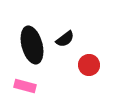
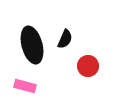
black semicircle: rotated 30 degrees counterclockwise
red circle: moved 1 px left, 1 px down
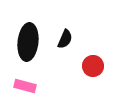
black ellipse: moved 4 px left, 3 px up; rotated 21 degrees clockwise
red circle: moved 5 px right
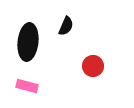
black semicircle: moved 1 px right, 13 px up
pink rectangle: moved 2 px right
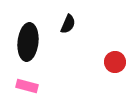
black semicircle: moved 2 px right, 2 px up
red circle: moved 22 px right, 4 px up
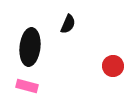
black ellipse: moved 2 px right, 5 px down
red circle: moved 2 px left, 4 px down
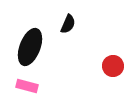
black ellipse: rotated 15 degrees clockwise
